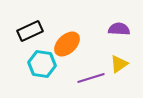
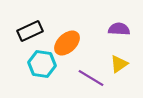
orange ellipse: moved 1 px up
purple line: rotated 48 degrees clockwise
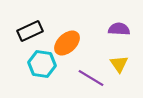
yellow triangle: rotated 30 degrees counterclockwise
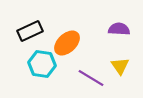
yellow triangle: moved 1 px right, 2 px down
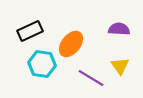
orange ellipse: moved 4 px right, 1 px down; rotated 8 degrees counterclockwise
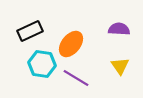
purple line: moved 15 px left
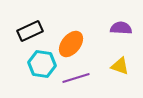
purple semicircle: moved 2 px right, 1 px up
yellow triangle: rotated 36 degrees counterclockwise
purple line: rotated 48 degrees counterclockwise
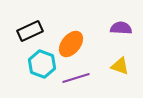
cyan hexagon: rotated 12 degrees clockwise
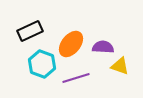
purple semicircle: moved 18 px left, 19 px down
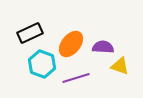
black rectangle: moved 2 px down
